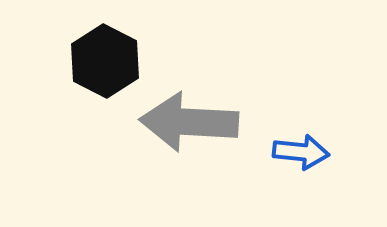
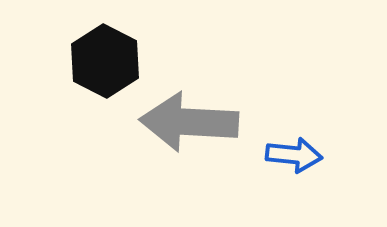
blue arrow: moved 7 px left, 3 px down
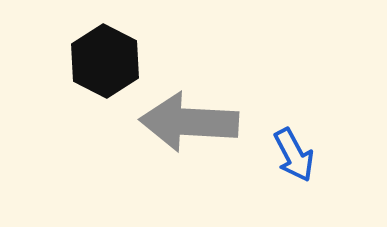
blue arrow: rotated 56 degrees clockwise
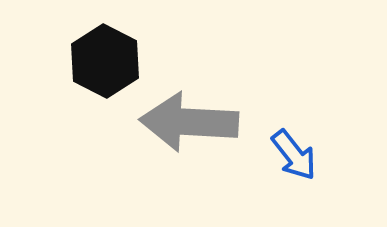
blue arrow: rotated 10 degrees counterclockwise
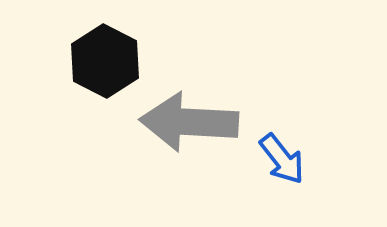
blue arrow: moved 12 px left, 4 px down
